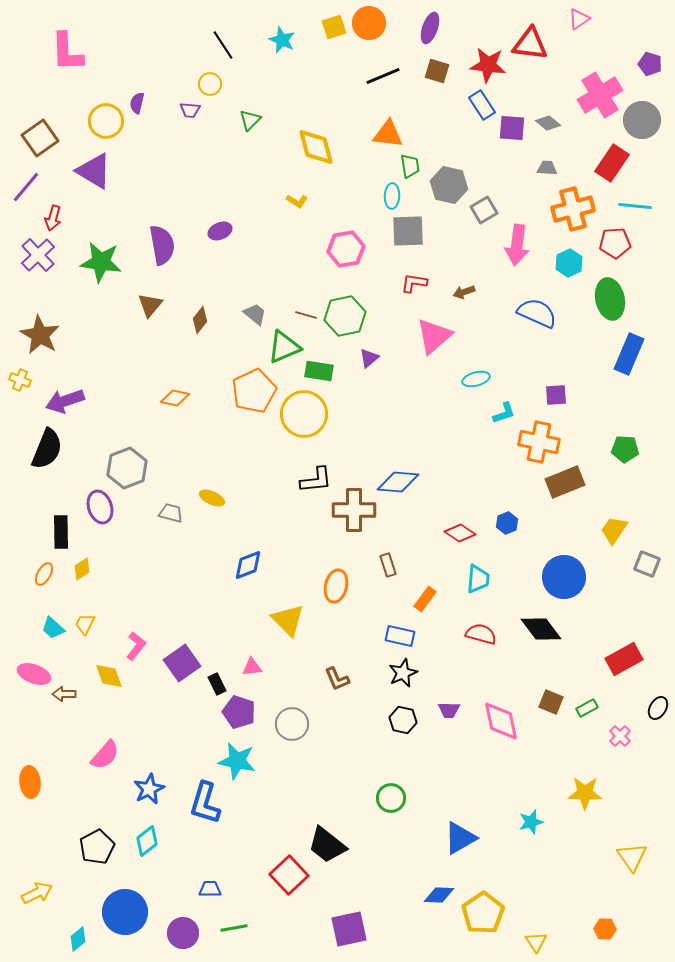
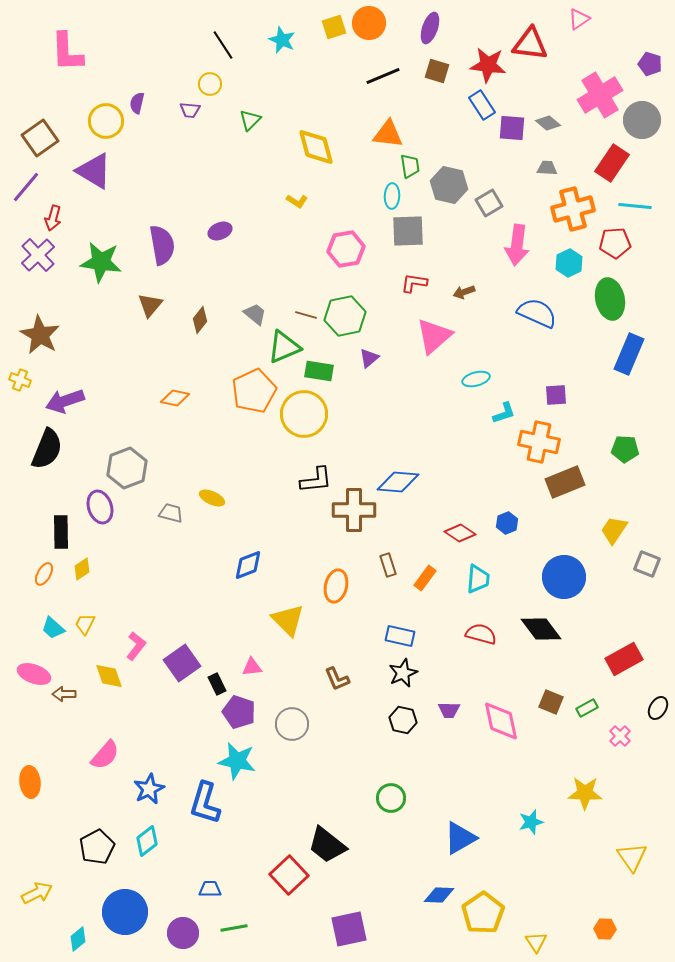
gray square at (484, 210): moved 5 px right, 7 px up
orange rectangle at (425, 599): moved 21 px up
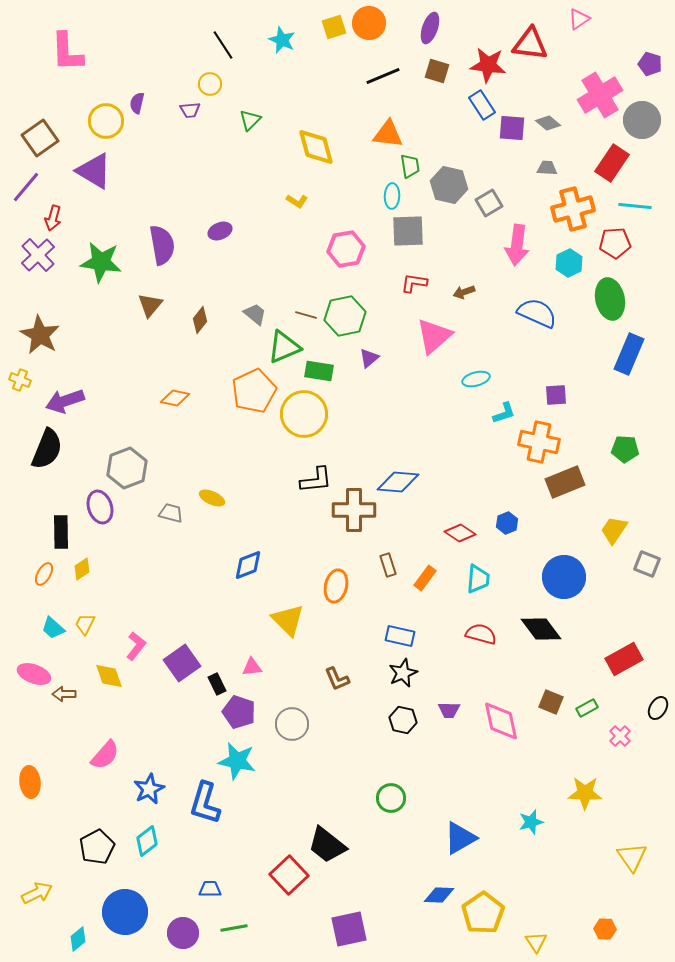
purple trapezoid at (190, 110): rotated 10 degrees counterclockwise
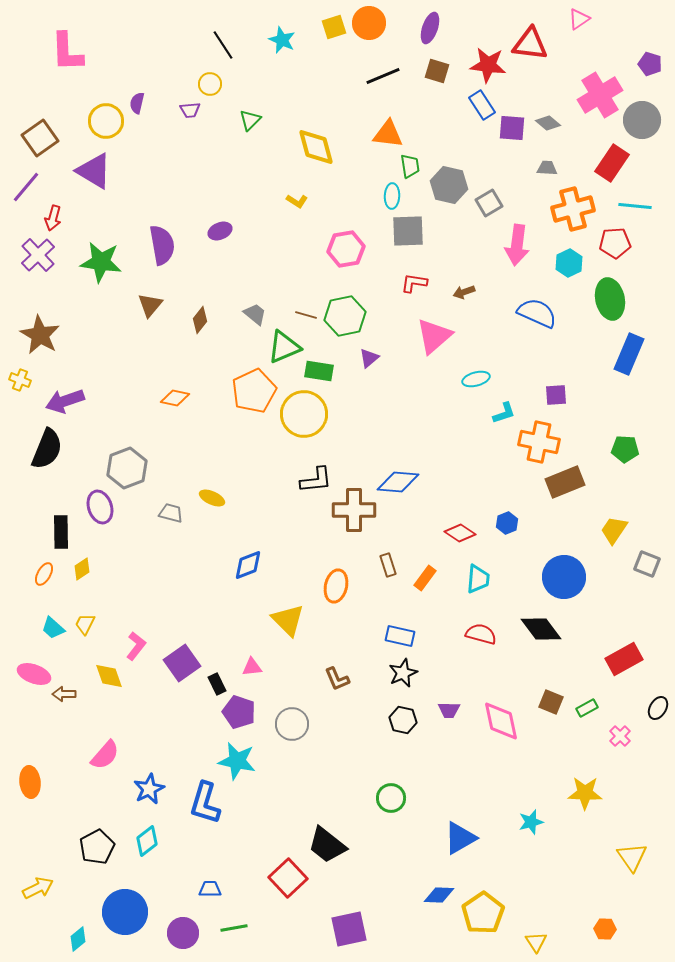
red square at (289, 875): moved 1 px left, 3 px down
yellow arrow at (37, 893): moved 1 px right, 5 px up
